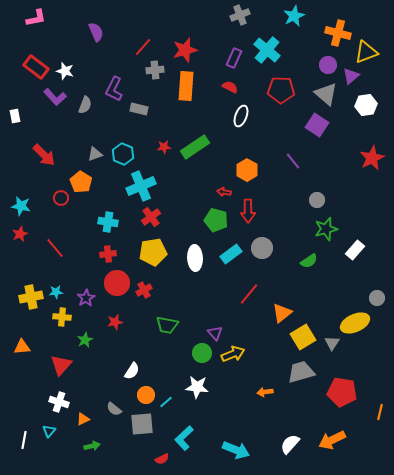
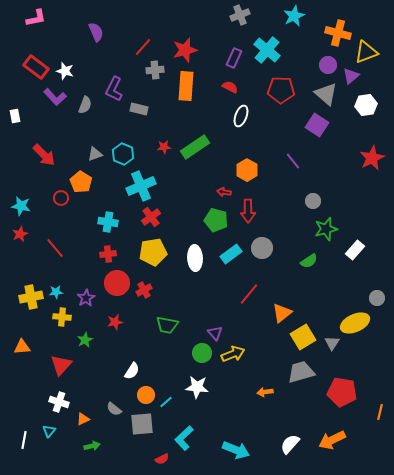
gray circle at (317, 200): moved 4 px left, 1 px down
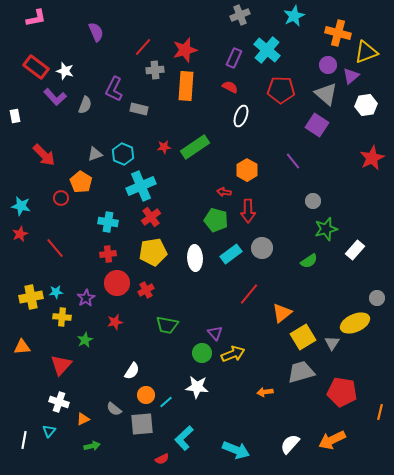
red cross at (144, 290): moved 2 px right
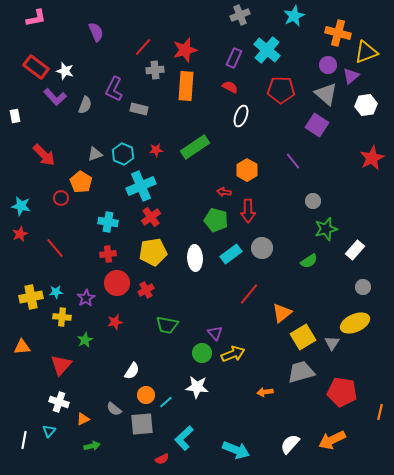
red star at (164, 147): moved 8 px left, 3 px down
gray circle at (377, 298): moved 14 px left, 11 px up
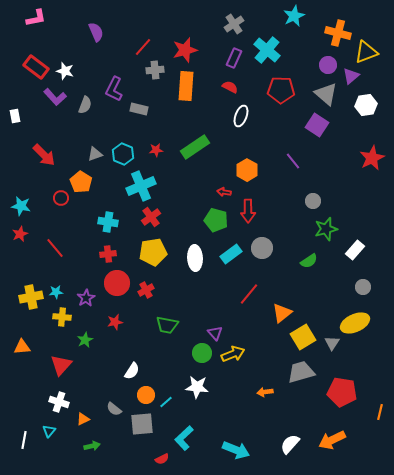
gray cross at (240, 15): moved 6 px left, 9 px down; rotated 12 degrees counterclockwise
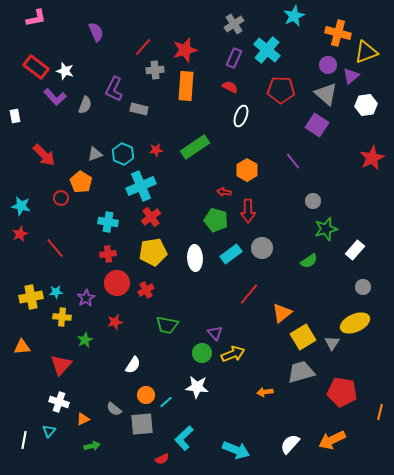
white semicircle at (132, 371): moved 1 px right, 6 px up
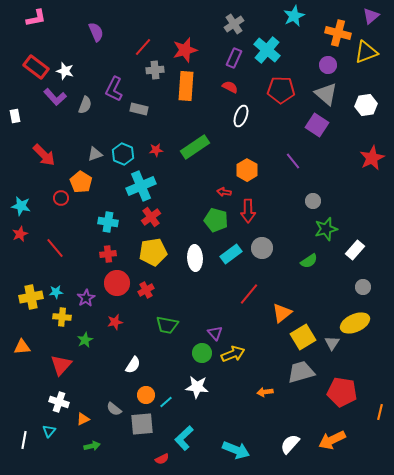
purple triangle at (351, 76): moved 20 px right, 60 px up
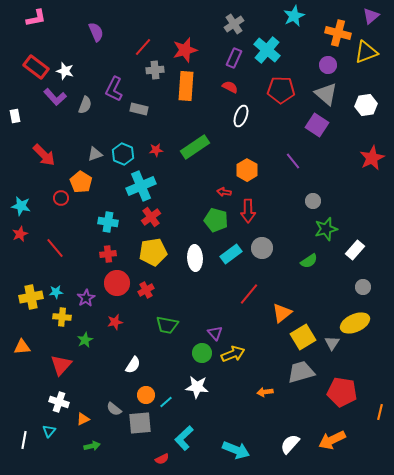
gray square at (142, 424): moved 2 px left, 1 px up
